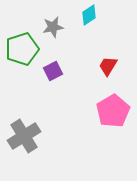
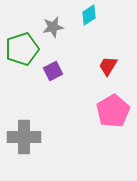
gray cross: moved 1 px down; rotated 32 degrees clockwise
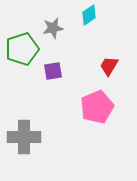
gray star: moved 1 px down
red trapezoid: moved 1 px right
purple square: rotated 18 degrees clockwise
pink pentagon: moved 16 px left, 4 px up; rotated 8 degrees clockwise
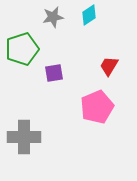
gray star: moved 11 px up
purple square: moved 1 px right, 2 px down
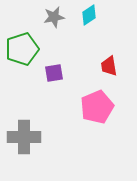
gray star: moved 1 px right
red trapezoid: rotated 40 degrees counterclockwise
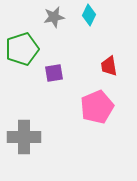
cyan diamond: rotated 30 degrees counterclockwise
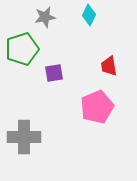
gray star: moved 9 px left
